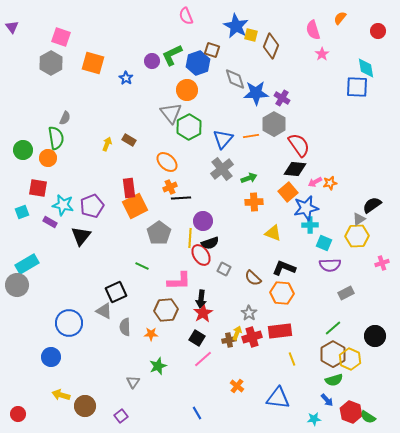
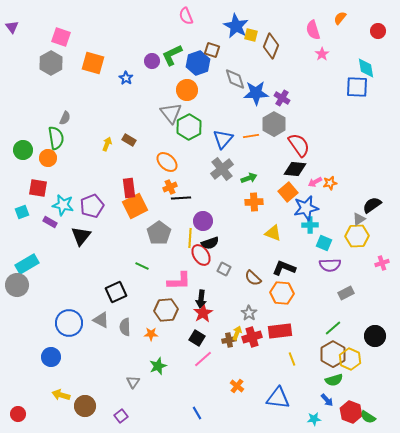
gray triangle at (104, 311): moved 3 px left, 9 px down
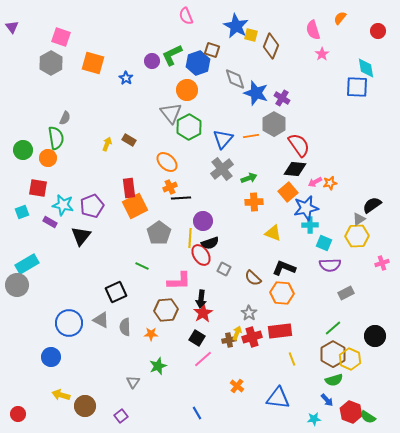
blue star at (256, 93): rotated 20 degrees clockwise
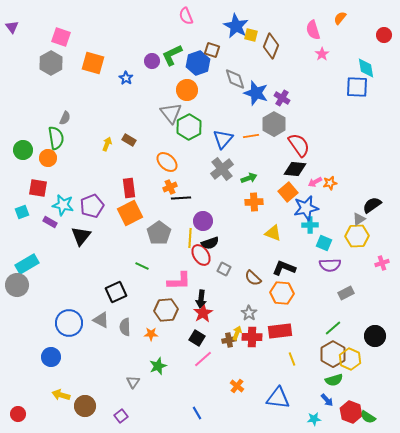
red circle at (378, 31): moved 6 px right, 4 px down
orange square at (135, 206): moved 5 px left, 7 px down
red cross at (252, 337): rotated 18 degrees clockwise
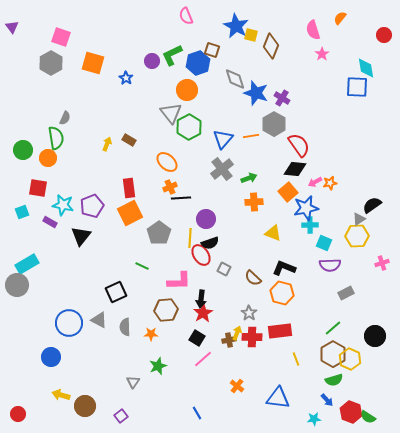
purple circle at (203, 221): moved 3 px right, 2 px up
orange hexagon at (282, 293): rotated 10 degrees clockwise
gray triangle at (101, 320): moved 2 px left
yellow line at (292, 359): moved 4 px right
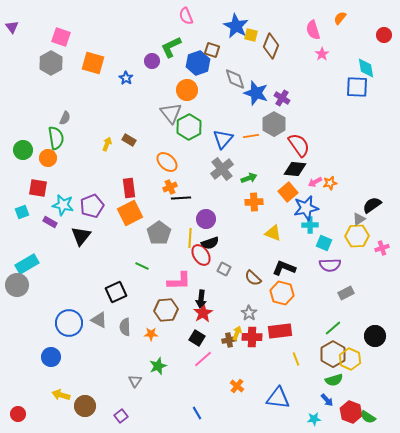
green L-shape at (172, 55): moved 1 px left, 8 px up
pink cross at (382, 263): moved 15 px up
gray triangle at (133, 382): moved 2 px right, 1 px up
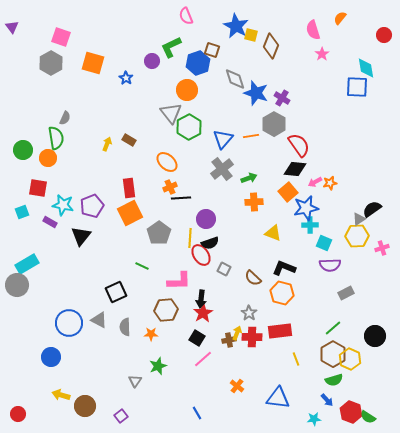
black semicircle at (372, 205): moved 4 px down
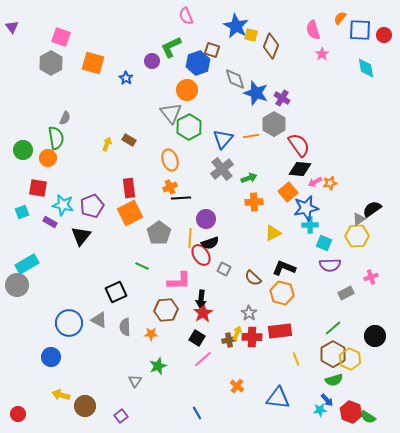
blue square at (357, 87): moved 3 px right, 57 px up
orange ellipse at (167, 162): moved 3 px right, 2 px up; rotated 30 degrees clockwise
black diamond at (295, 169): moved 5 px right
yellow triangle at (273, 233): rotated 48 degrees counterclockwise
pink cross at (382, 248): moved 11 px left, 29 px down
cyan star at (314, 419): moved 6 px right, 9 px up
